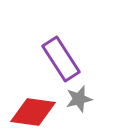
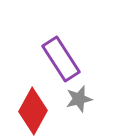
red diamond: moved 1 px up; rotated 69 degrees counterclockwise
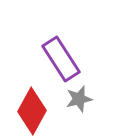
red diamond: moved 1 px left
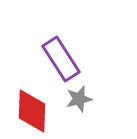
red diamond: rotated 27 degrees counterclockwise
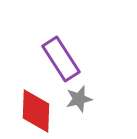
red diamond: moved 4 px right
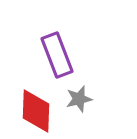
purple rectangle: moved 4 px left, 4 px up; rotated 12 degrees clockwise
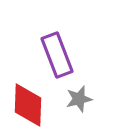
red diamond: moved 8 px left, 6 px up
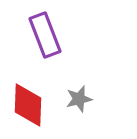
purple rectangle: moved 12 px left, 20 px up
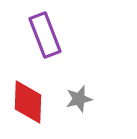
red diamond: moved 3 px up
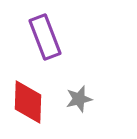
purple rectangle: moved 2 px down
